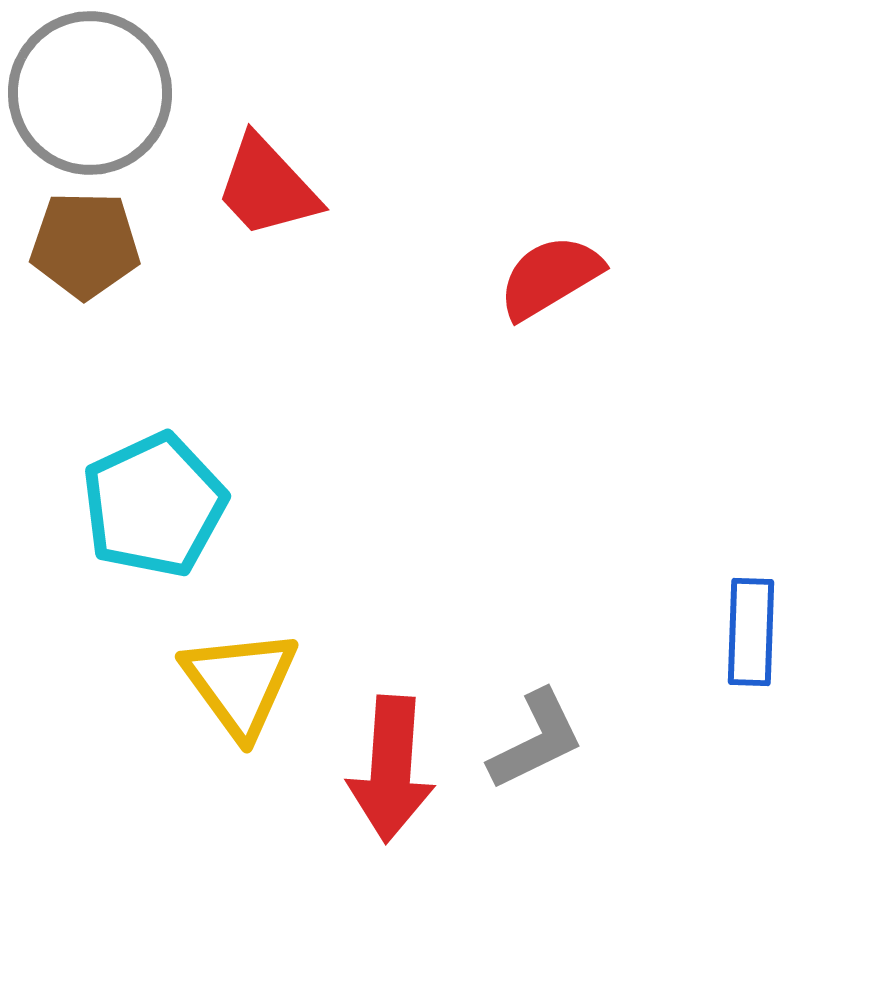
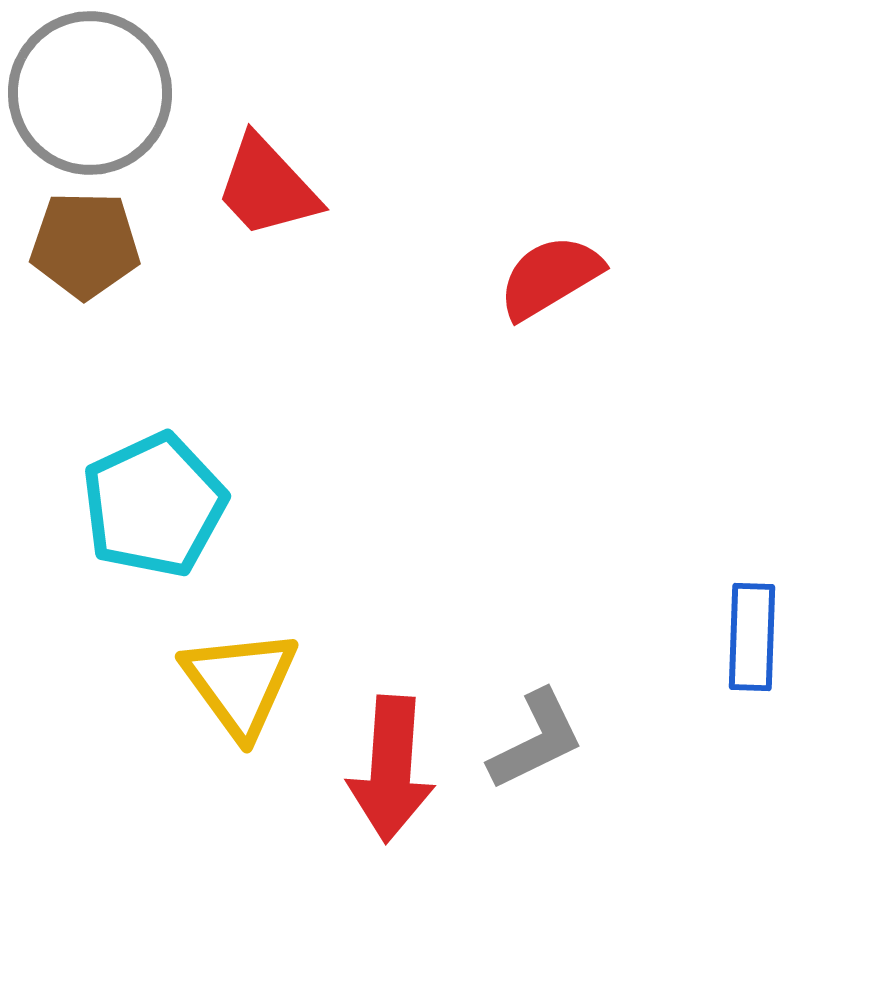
blue rectangle: moved 1 px right, 5 px down
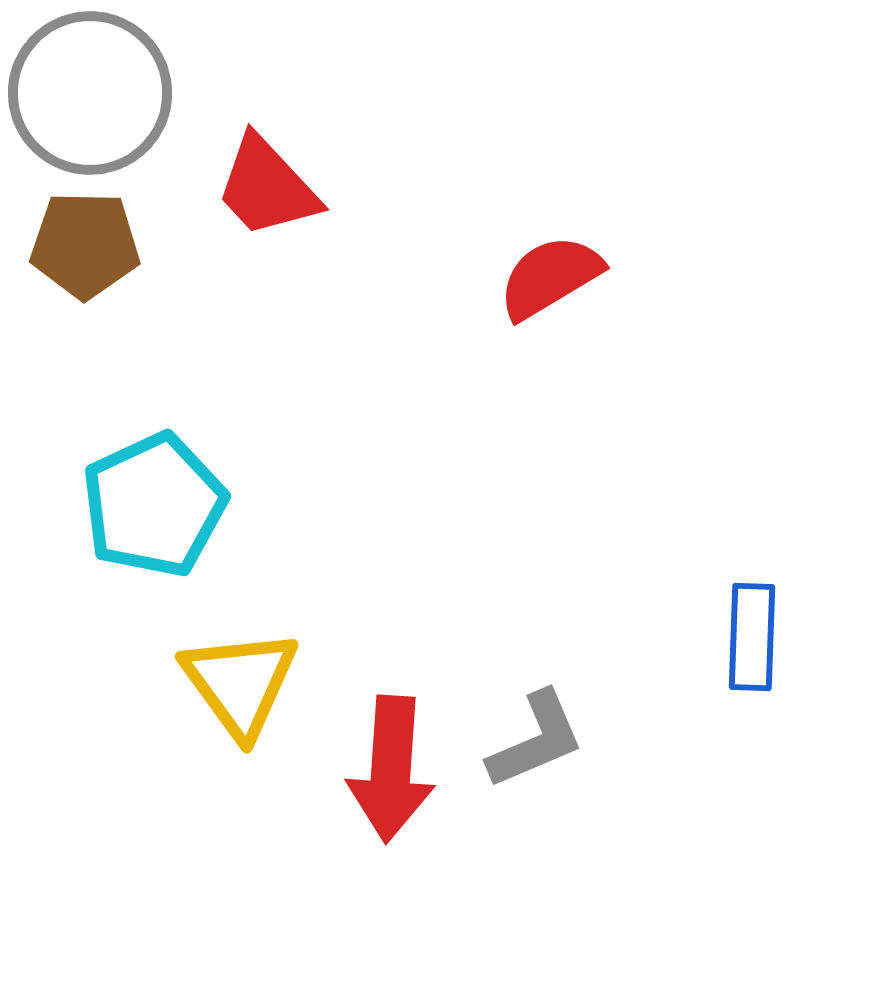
gray L-shape: rotated 3 degrees clockwise
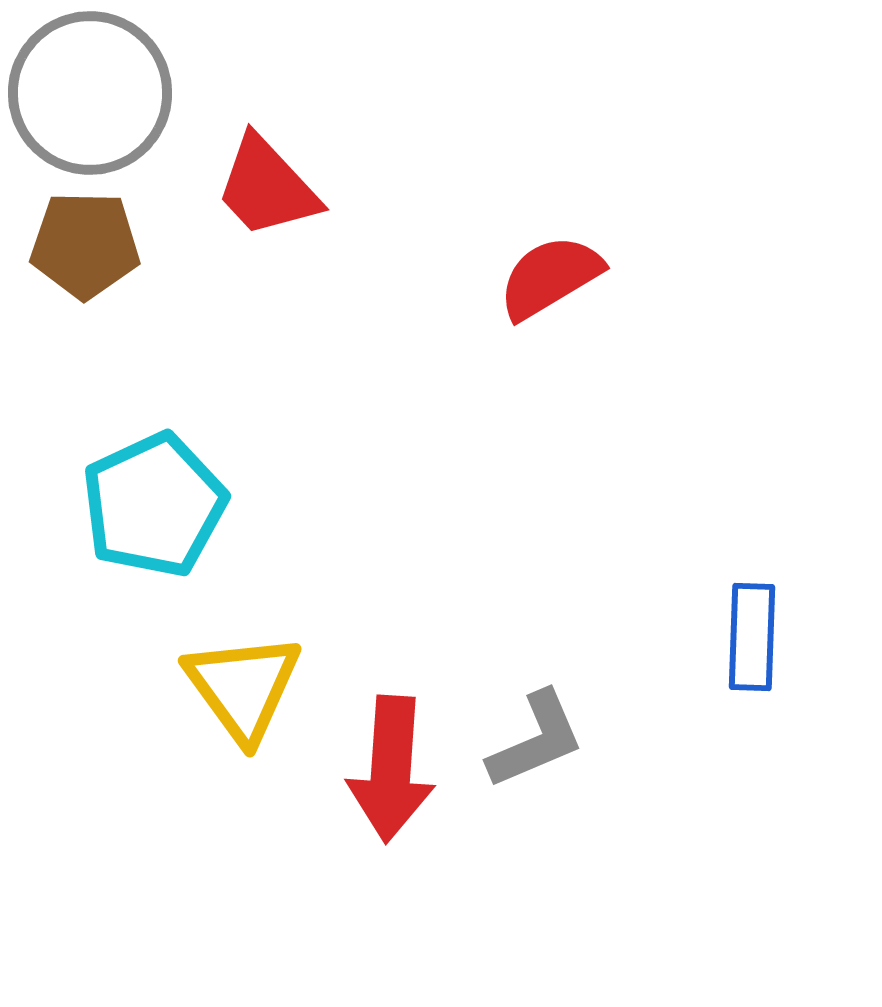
yellow triangle: moved 3 px right, 4 px down
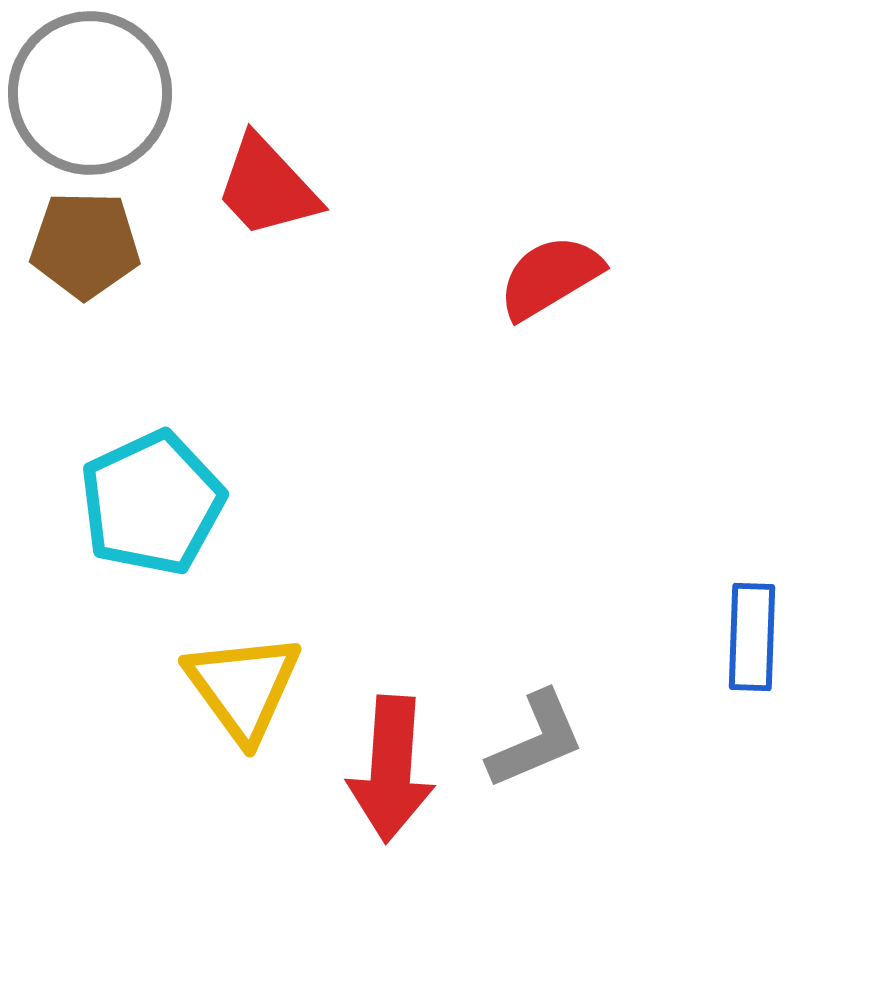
cyan pentagon: moved 2 px left, 2 px up
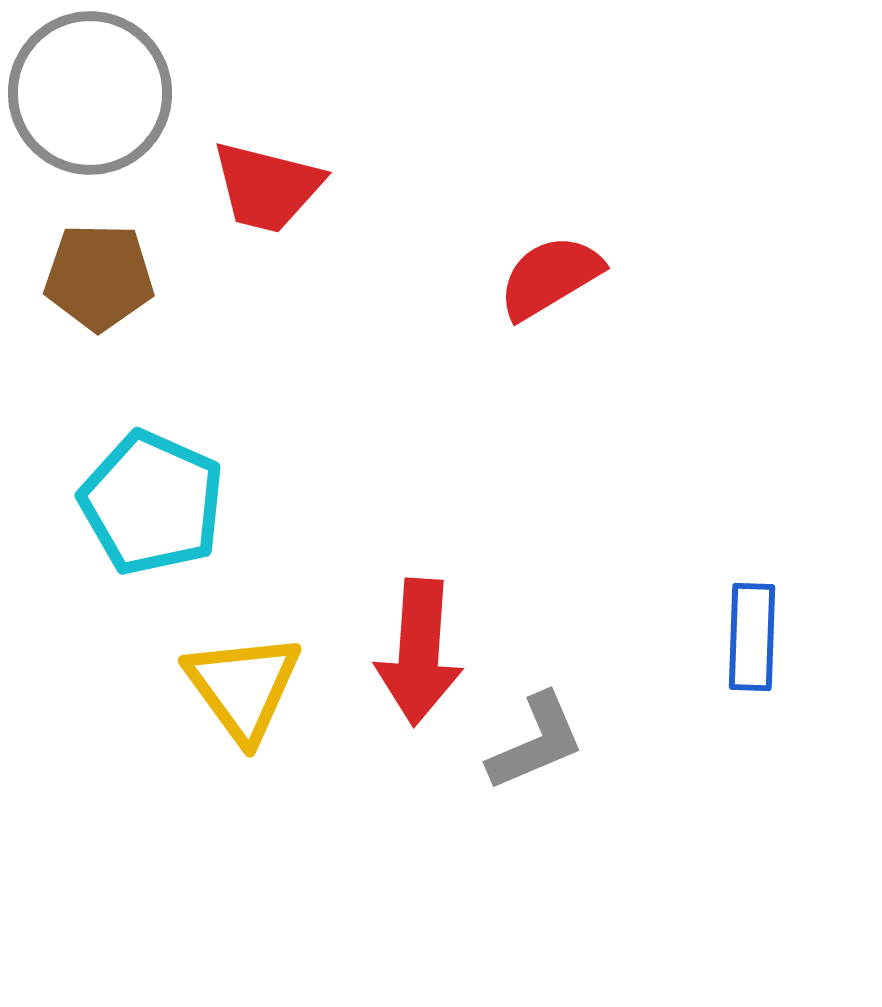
red trapezoid: rotated 33 degrees counterclockwise
brown pentagon: moved 14 px right, 32 px down
cyan pentagon: rotated 23 degrees counterclockwise
gray L-shape: moved 2 px down
red arrow: moved 28 px right, 117 px up
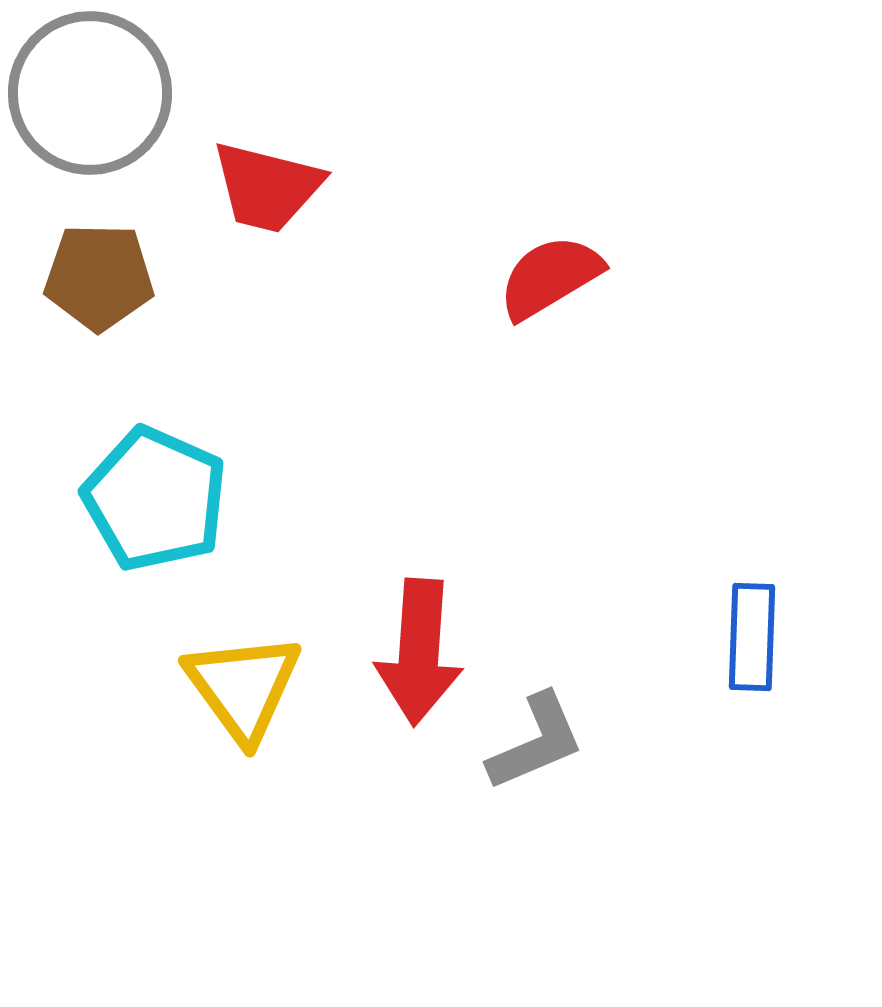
cyan pentagon: moved 3 px right, 4 px up
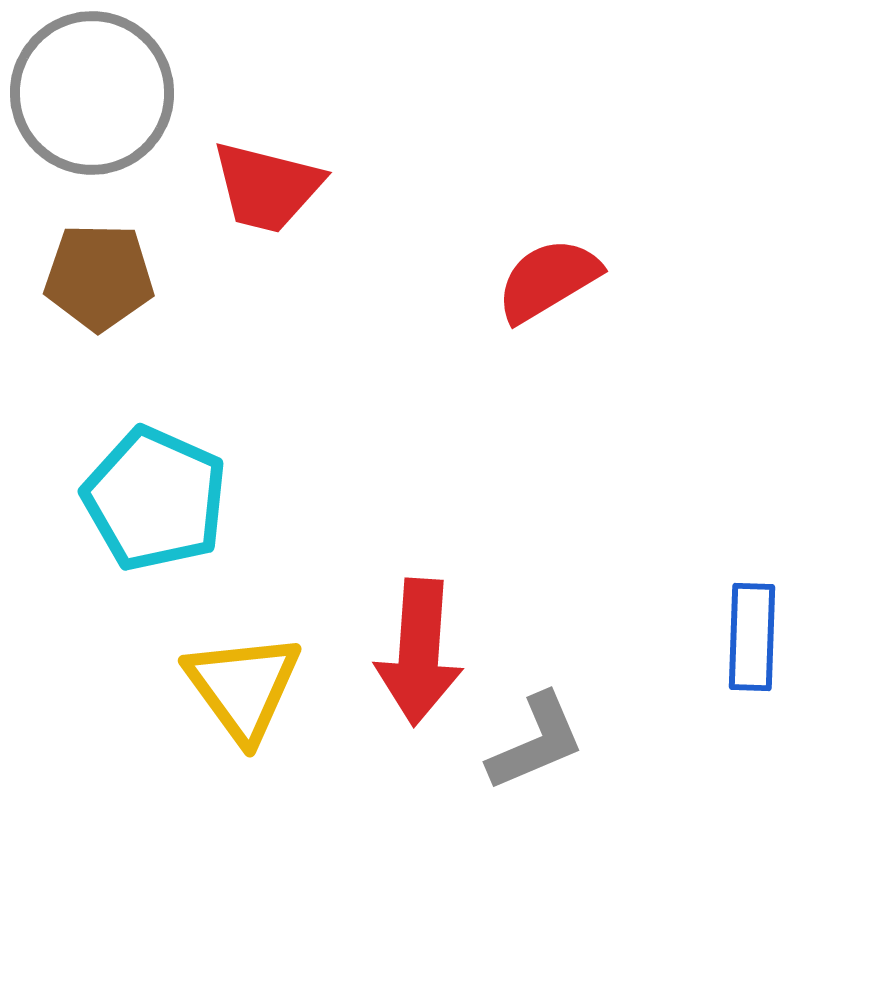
gray circle: moved 2 px right
red semicircle: moved 2 px left, 3 px down
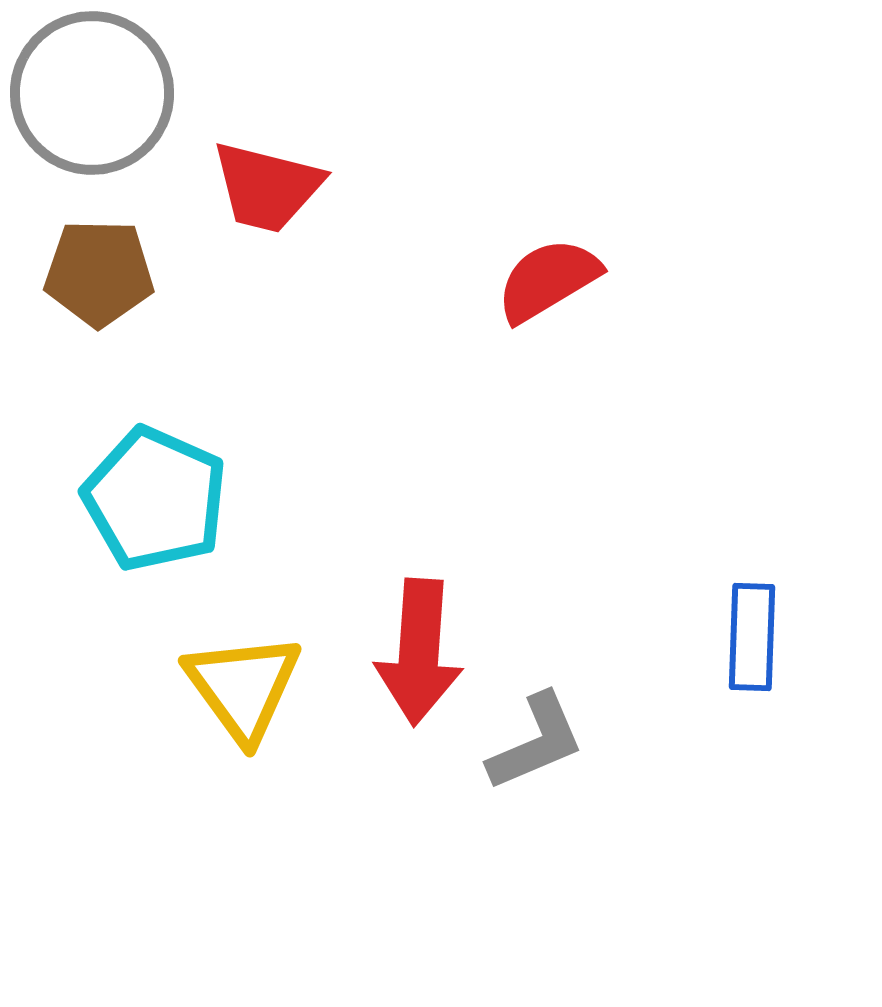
brown pentagon: moved 4 px up
